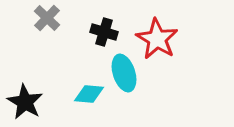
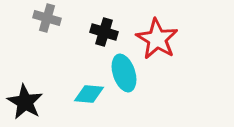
gray cross: rotated 28 degrees counterclockwise
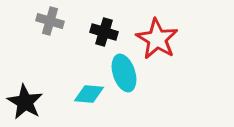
gray cross: moved 3 px right, 3 px down
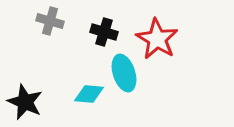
black star: rotated 6 degrees counterclockwise
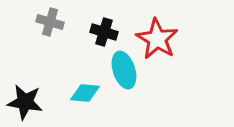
gray cross: moved 1 px down
cyan ellipse: moved 3 px up
cyan diamond: moved 4 px left, 1 px up
black star: rotated 15 degrees counterclockwise
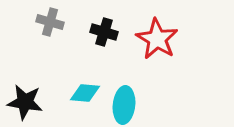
cyan ellipse: moved 35 px down; rotated 24 degrees clockwise
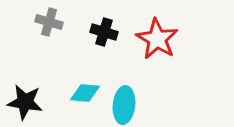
gray cross: moved 1 px left
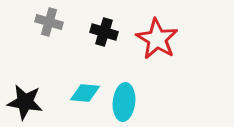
cyan ellipse: moved 3 px up
